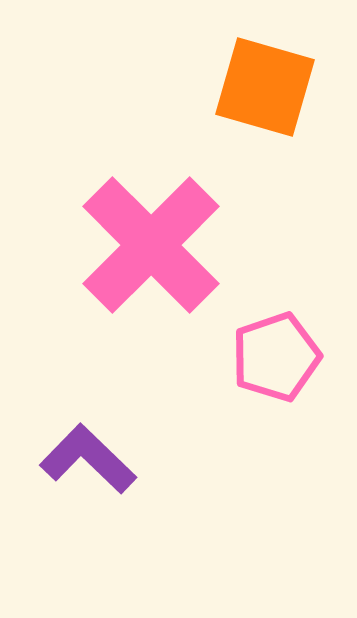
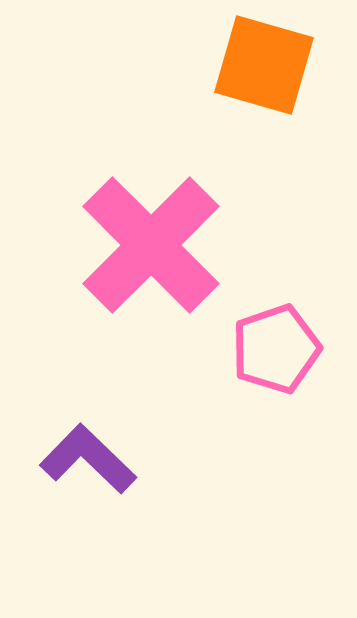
orange square: moved 1 px left, 22 px up
pink pentagon: moved 8 px up
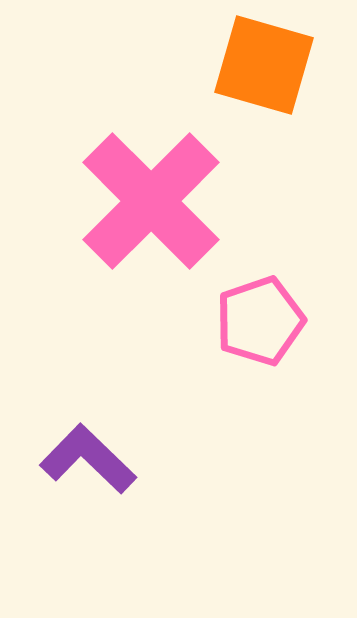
pink cross: moved 44 px up
pink pentagon: moved 16 px left, 28 px up
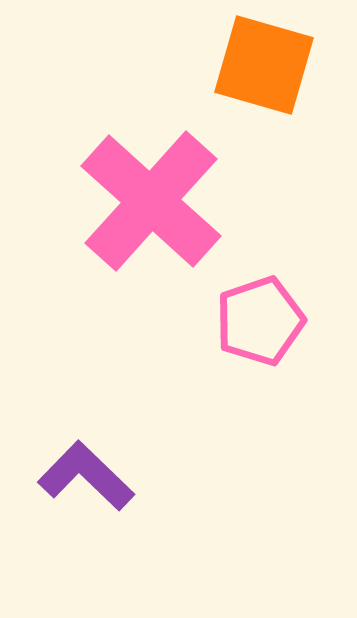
pink cross: rotated 3 degrees counterclockwise
purple L-shape: moved 2 px left, 17 px down
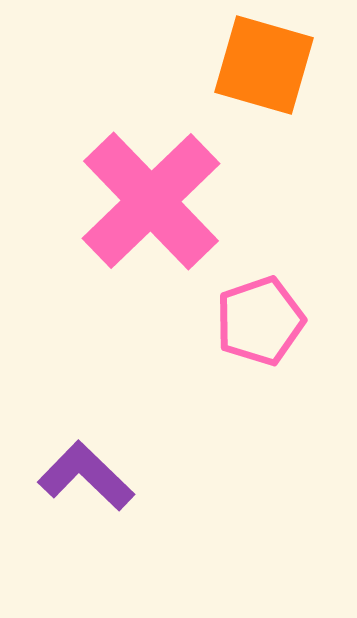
pink cross: rotated 4 degrees clockwise
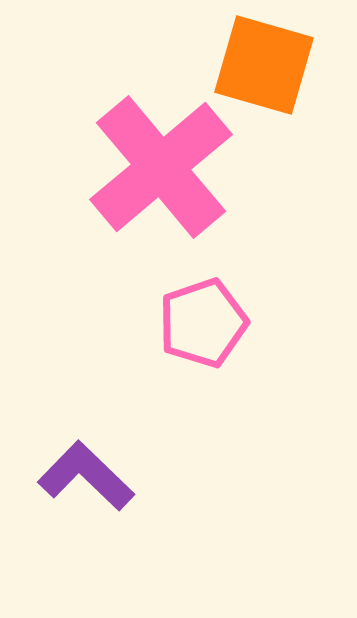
pink cross: moved 10 px right, 34 px up; rotated 4 degrees clockwise
pink pentagon: moved 57 px left, 2 px down
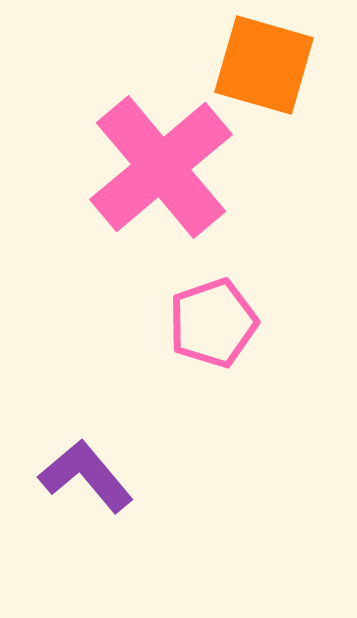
pink pentagon: moved 10 px right
purple L-shape: rotated 6 degrees clockwise
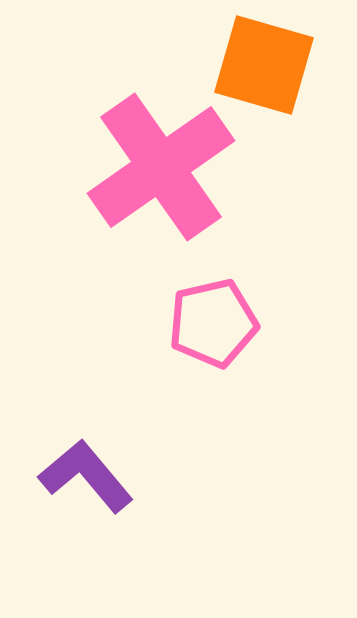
pink cross: rotated 5 degrees clockwise
pink pentagon: rotated 6 degrees clockwise
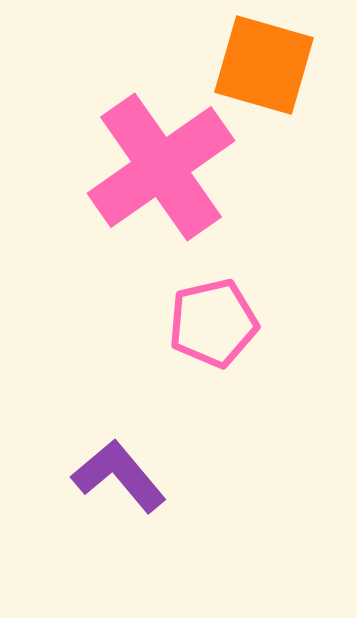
purple L-shape: moved 33 px right
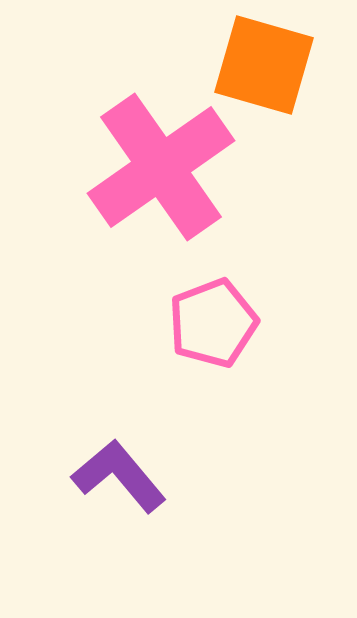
pink pentagon: rotated 8 degrees counterclockwise
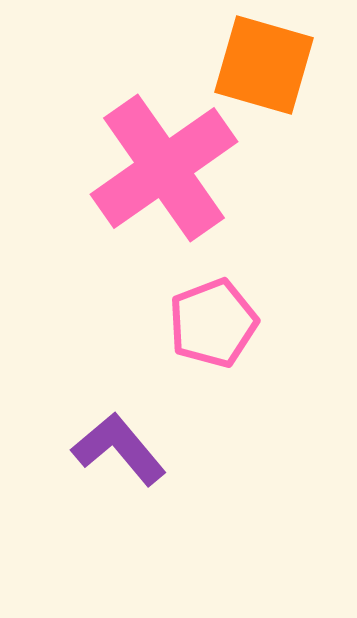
pink cross: moved 3 px right, 1 px down
purple L-shape: moved 27 px up
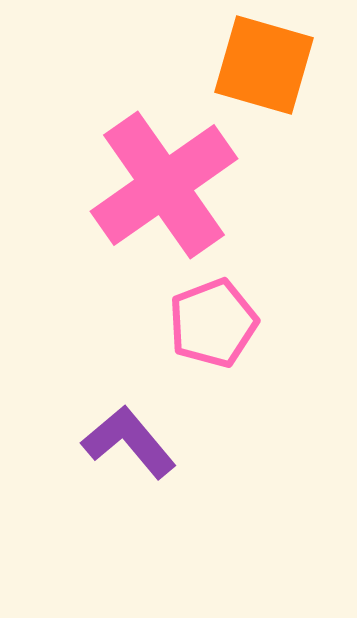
pink cross: moved 17 px down
purple L-shape: moved 10 px right, 7 px up
